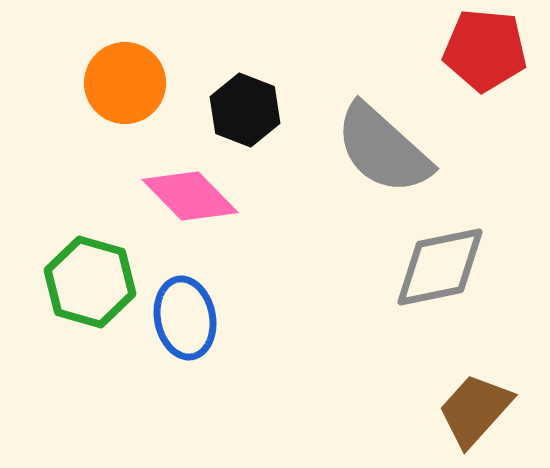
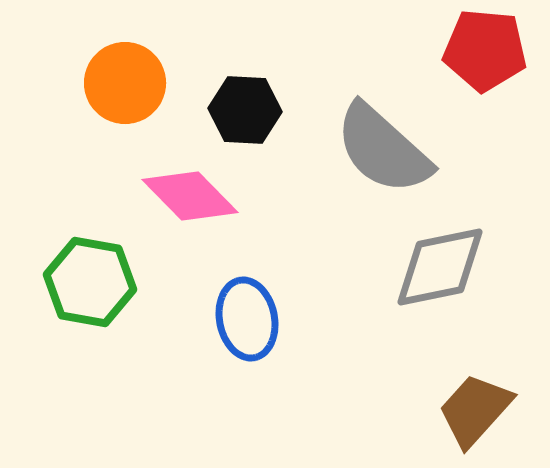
black hexagon: rotated 18 degrees counterclockwise
green hexagon: rotated 6 degrees counterclockwise
blue ellipse: moved 62 px right, 1 px down
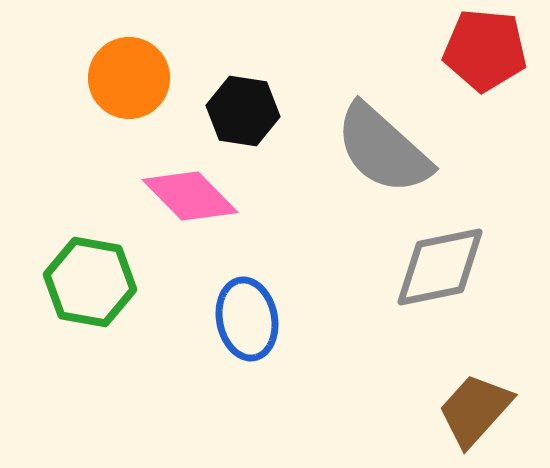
orange circle: moved 4 px right, 5 px up
black hexagon: moved 2 px left, 1 px down; rotated 6 degrees clockwise
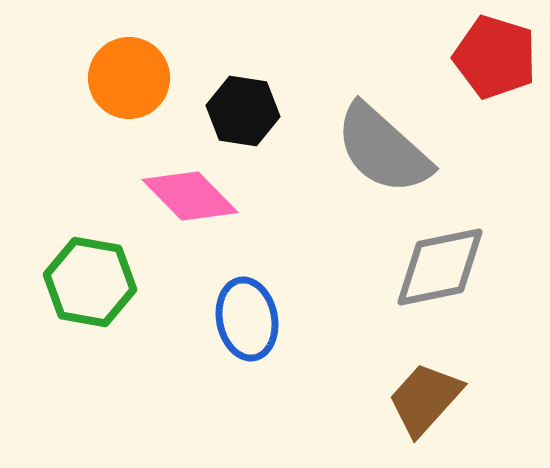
red pentagon: moved 10 px right, 7 px down; rotated 12 degrees clockwise
brown trapezoid: moved 50 px left, 11 px up
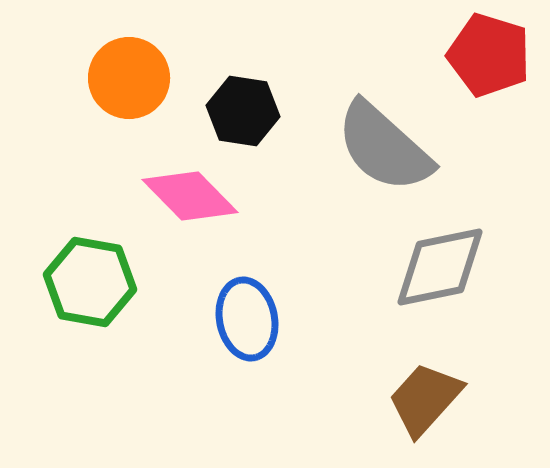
red pentagon: moved 6 px left, 2 px up
gray semicircle: moved 1 px right, 2 px up
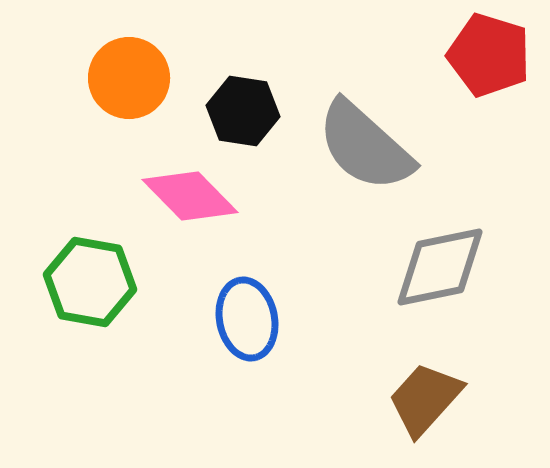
gray semicircle: moved 19 px left, 1 px up
